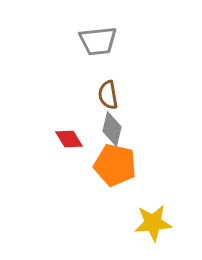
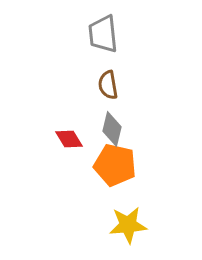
gray trapezoid: moved 5 px right, 7 px up; rotated 90 degrees clockwise
brown semicircle: moved 10 px up
yellow star: moved 25 px left, 2 px down
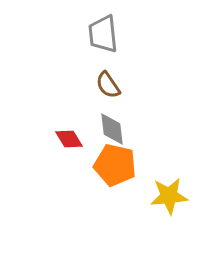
brown semicircle: rotated 24 degrees counterclockwise
gray diamond: rotated 20 degrees counterclockwise
yellow star: moved 41 px right, 29 px up
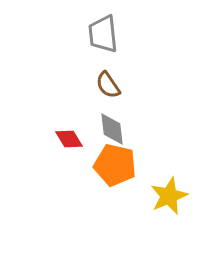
yellow star: rotated 18 degrees counterclockwise
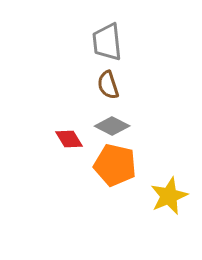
gray trapezoid: moved 4 px right, 8 px down
brown semicircle: rotated 16 degrees clockwise
gray diamond: moved 3 px up; rotated 56 degrees counterclockwise
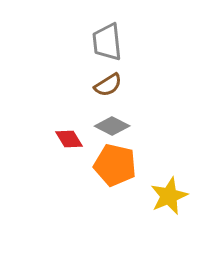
brown semicircle: rotated 104 degrees counterclockwise
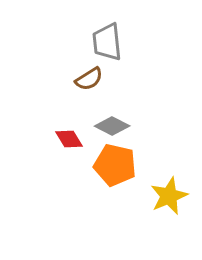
brown semicircle: moved 19 px left, 6 px up
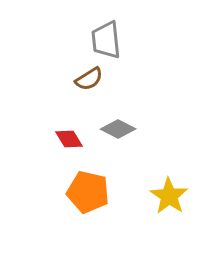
gray trapezoid: moved 1 px left, 2 px up
gray diamond: moved 6 px right, 3 px down
orange pentagon: moved 27 px left, 27 px down
yellow star: rotated 15 degrees counterclockwise
